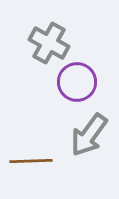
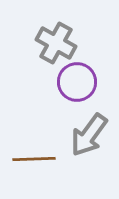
gray cross: moved 7 px right
brown line: moved 3 px right, 2 px up
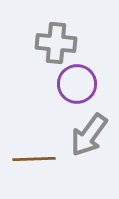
gray cross: rotated 24 degrees counterclockwise
purple circle: moved 2 px down
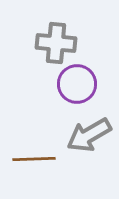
gray arrow: rotated 24 degrees clockwise
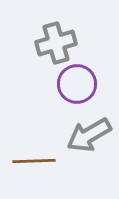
gray cross: rotated 21 degrees counterclockwise
brown line: moved 2 px down
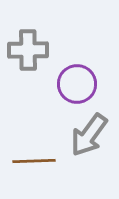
gray cross: moved 28 px left, 7 px down; rotated 15 degrees clockwise
gray arrow: rotated 24 degrees counterclockwise
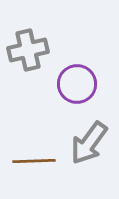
gray cross: rotated 12 degrees counterclockwise
gray arrow: moved 8 px down
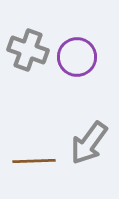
gray cross: rotated 33 degrees clockwise
purple circle: moved 27 px up
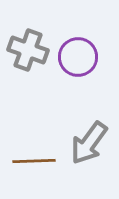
purple circle: moved 1 px right
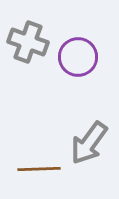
gray cross: moved 8 px up
brown line: moved 5 px right, 8 px down
